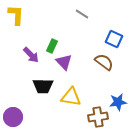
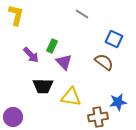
yellow L-shape: rotated 10 degrees clockwise
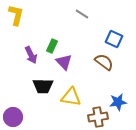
purple arrow: rotated 18 degrees clockwise
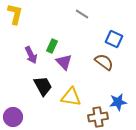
yellow L-shape: moved 1 px left, 1 px up
black trapezoid: rotated 120 degrees counterclockwise
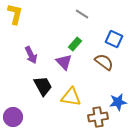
green rectangle: moved 23 px right, 2 px up; rotated 16 degrees clockwise
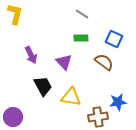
green rectangle: moved 6 px right, 6 px up; rotated 48 degrees clockwise
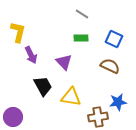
yellow L-shape: moved 3 px right, 18 px down
brown semicircle: moved 6 px right, 4 px down; rotated 12 degrees counterclockwise
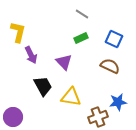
green rectangle: rotated 24 degrees counterclockwise
brown cross: rotated 12 degrees counterclockwise
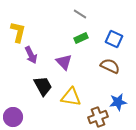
gray line: moved 2 px left
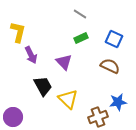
yellow triangle: moved 3 px left, 2 px down; rotated 35 degrees clockwise
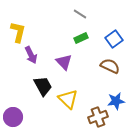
blue square: rotated 30 degrees clockwise
blue star: moved 2 px left, 1 px up
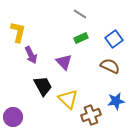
brown cross: moved 7 px left, 2 px up
